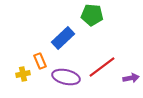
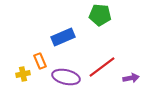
green pentagon: moved 8 px right
blue rectangle: moved 1 px up; rotated 20 degrees clockwise
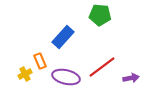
blue rectangle: rotated 25 degrees counterclockwise
yellow cross: moved 2 px right; rotated 16 degrees counterclockwise
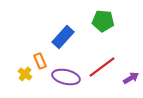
green pentagon: moved 3 px right, 6 px down
yellow cross: rotated 24 degrees counterclockwise
purple arrow: rotated 21 degrees counterclockwise
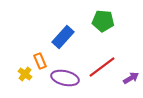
purple ellipse: moved 1 px left, 1 px down
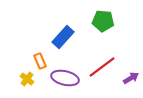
yellow cross: moved 2 px right, 5 px down
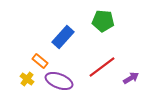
orange rectangle: rotated 28 degrees counterclockwise
purple ellipse: moved 6 px left, 3 px down; rotated 8 degrees clockwise
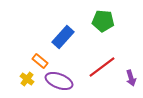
purple arrow: rotated 105 degrees clockwise
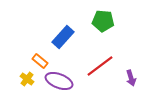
red line: moved 2 px left, 1 px up
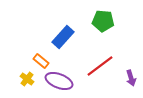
orange rectangle: moved 1 px right
